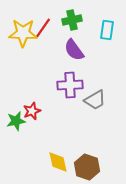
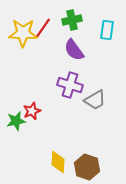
purple cross: rotated 20 degrees clockwise
yellow diamond: rotated 15 degrees clockwise
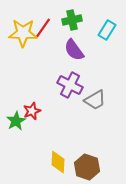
cyan rectangle: rotated 24 degrees clockwise
purple cross: rotated 10 degrees clockwise
green star: rotated 18 degrees counterclockwise
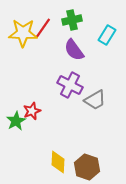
cyan rectangle: moved 5 px down
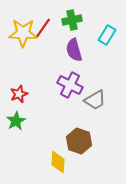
purple semicircle: rotated 20 degrees clockwise
red star: moved 13 px left, 17 px up
brown hexagon: moved 8 px left, 26 px up
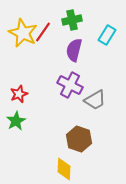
red line: moved 4 px down
yellow star: rotated 24 degrees clockwise
purple semicircle: rotated 30 degrees clockwise
brown hexagon: moved 2 px up
yellow diamond: moved 6 px right, 7 px down
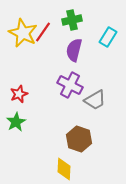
cyan rectangle: moved 1 px right, 2 px down
green star: moved 1 px down
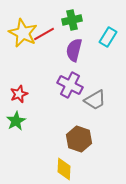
red line: moved 1 px right, 2 px down; rotated 25 degrees clockwise
green star: moved 1 px up
